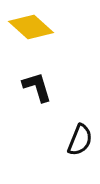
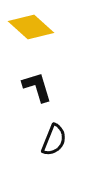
black semicircle: moved 26 px left
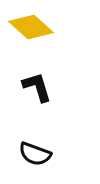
black semicircle: moved 19 px left, 14 px down; rotated 88 degrees clockwise
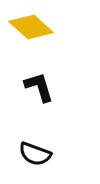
black L-shape: moved 2 px right
